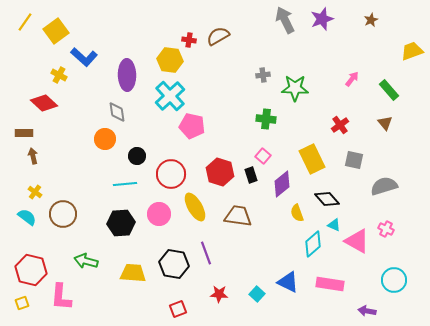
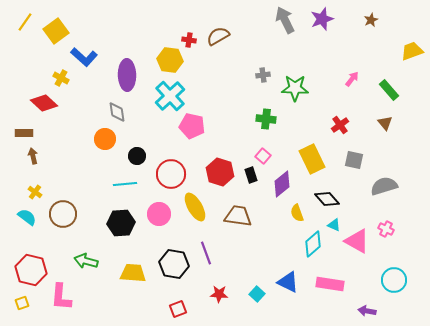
yellow cross at (59, 75): moved 2 px right, 3 px down
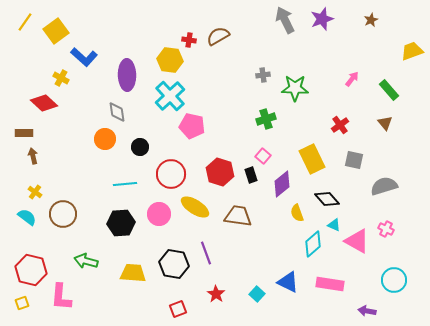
green cross at (266, 119): rotated 24 degrees counterclockwise
black circle at (137, 156): moved 3 px right, 9 px up
yellow ellipse at (195, 207): rotated 28 degrees counterclockwise
red star at (219, 294): moved 3 px left; rotated 30 degrees clockwise
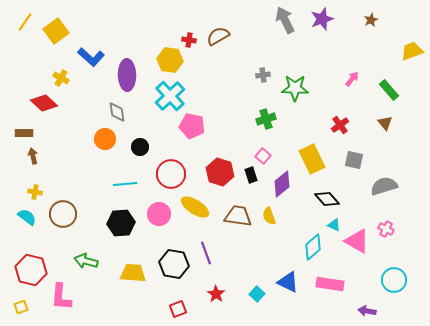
blue L-shape at (84, 57): moved 7 px right
yellow cross at (35, 192): rotated 24 degrees counterclockwise
yellow semicircle at (297, 213): moved 28 px left, 3 px down
cyan diamond at (313, 244): moved 3 px down
yellow square at (22, 303): moved 1 px left, 4 px down
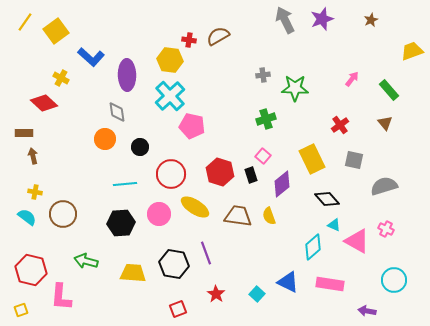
yellow square at (21, 307): moved 3 px down
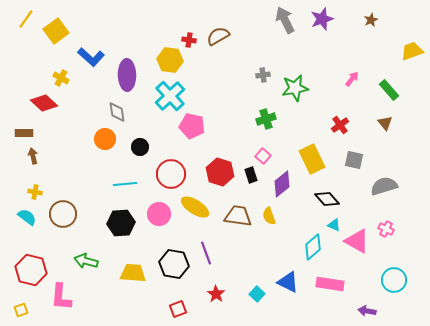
yellow line at (25, 22): moved 1 px right, 3 px up
green star at (295, 88): rotated 12 degrees counterclockwise
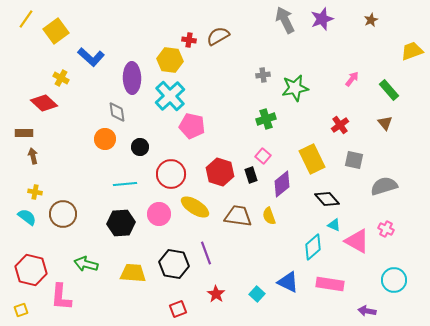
purple ellipse at (127, 75): moved 5 px right, 3 px down
green arrow at (86, 261): moved 3 px down
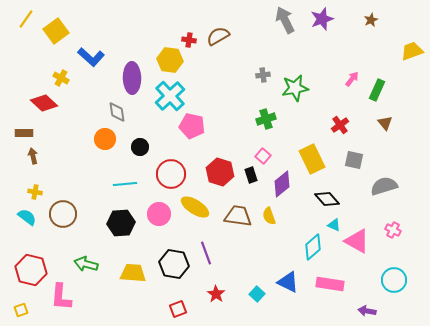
green rectangle at (389, 90): moved 12 px left; rotated 65 degrees clockwise
pink cross at (386, 229): moved 7 px right, 1 px down
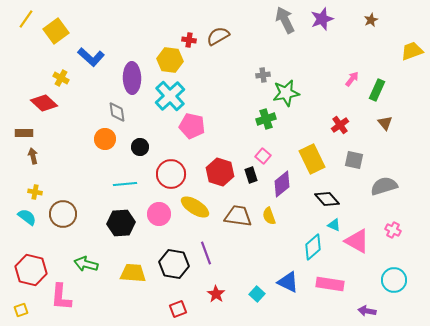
green star at (295, 88): moved 9 px left, 5 px down
